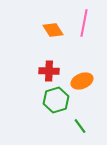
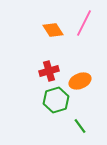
pink line: rotated 16 degrees clockwise
red cross: rotated 18 degrees counterclockwise
orange ellipse: moved 2 px left
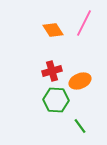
red cross: moved 3 px right
green hexagon: rotated 20 degrees clockwise
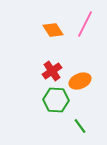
pink line: moved 1 px right, 1 px down
red cross: rotated 18 degrees counterclockwise
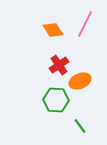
red cross: moved 7 px right, 6 px up
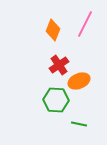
orange diamond: rotated 55 degrees clockwise
orange ellipse: moved 1 px left
green line: moved 1 px left, 2 px up; rotated 42 degrees counterclockwise
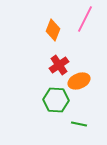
pink line: moved 5 px up
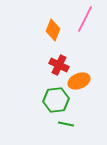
red cross: rotated 30 degrees counterclockwise
green hexagon: rotated 10 degrees counterclockwise
green line: moved 13 px left
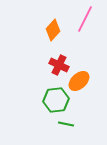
orange diamond: rotated 20 degrees clockwise
orange ellipse: rotated 20 degrees counterclockwise
